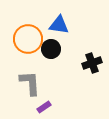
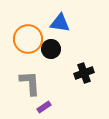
blue triangle: moved 1 px right, 2 px up
black cross: moved 8 px left, 10 px down
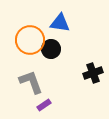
orange circle: moved 2 px right, 1 px down
black cross: moved 9 px right
gray L-shape: moved 1 px right, 1 px up; rotated 16 degrees counterclockwise
purple rectangle: moved 2 px up
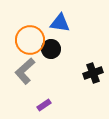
gray L-shape: moved 6 px left, 11 px up; rotated 112 degrees counterclockwise
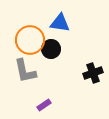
gray L-shape: rotated 60 degrees counterclockwise
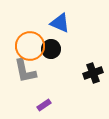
blue triangle: rotated 15 degrees clockwise
orange circle: moved 6 px down
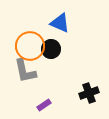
black cross: moved 4 px left, 20 px down
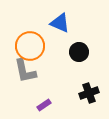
black circle: moved 28 px right, 3 px down
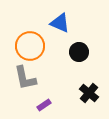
gray L-shape: moved 7 px down
black cross: rotated 30 degrees counterclockwise
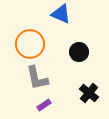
blue triangle: moved 1 px right, 9 px up
orange circle: moved 2 px up
gray L-shape: moved 12 px right
